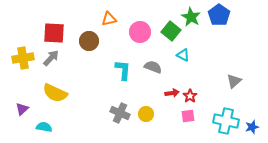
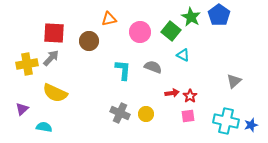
yellow cross: moved 4 px right, 6 px down
blue star: moved 1 px left, 2 px up
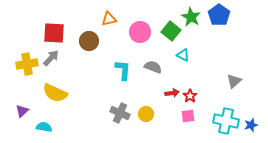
purple triangle: moved 2 px down
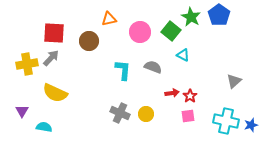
purple triangle: rotated 16 degrees counterclockwise
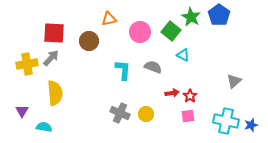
yellow semicircle: rotated 120 degrees counterclockwise
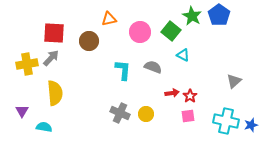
green star: moved 1 px right, 1 px up
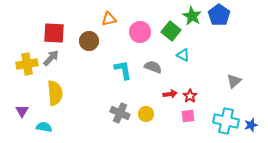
cyan L-shape: rotated 15 degrees counterclockwise
red arrow: moved 2 px left, 1 px down
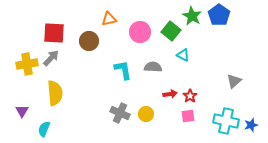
gray semicircle: rotated 18 degrees counterclockwise
cyan semicircle: moved 2 px down; rotated 77 degrees counterclockwise
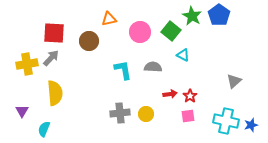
gray cross: rotated 30 degrees counterclockwise
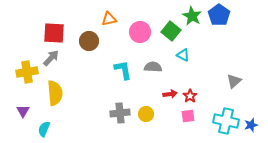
yellow cross: moved 8 px down
purple triangle: moved 1 px right
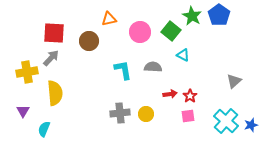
cyan cross: rotated 30 degrees clockwise
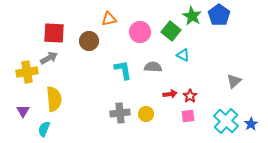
gray arrow: moved 2 px left; rotated 18 degrees clockwise
yellow semicircle: moved 1 px left, 6 px down
blue star: moved 1 px up; rotated 16 degrees counterclockwise
